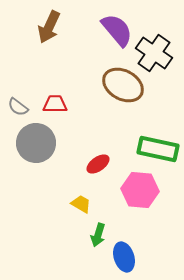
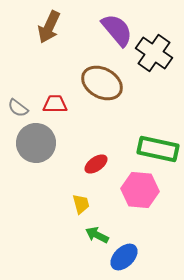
brown ellipse: moved 21 px left, 2 px up
gray semicircle: moved 1 px down
red ellipse: moved 2 px left
yellow trapezoid: rotated 45 degrees clockwise
green arrow: moved 1 px left; rotated 100 degrees clockwise
blue ellipse: rotated 64 degrees clockwise
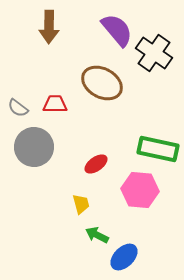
brown arrow: rotated 24 degrees counterclockwise
gray circle: moved 2 px left, 4 px down
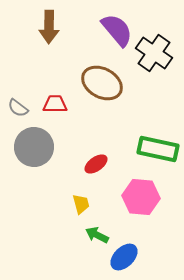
pink hexagon: moved 1 px right, 7 px down
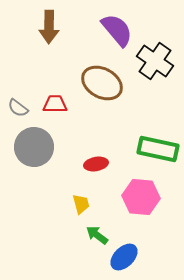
black cross: moved 1 px right, 8 px down
red ellipse: rotated 25 degrees clockwise
green arrow: rotated 10 degrees clockwise
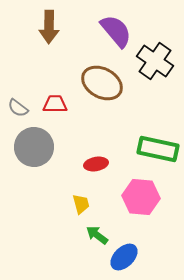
purple semicircle: moved 1 px left, 1 px down
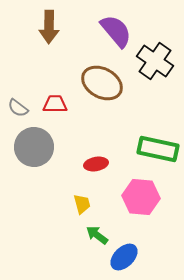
yellow trapezoid: moved 1 px right
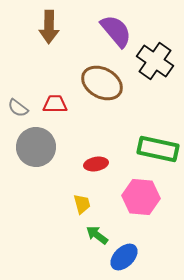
gray circle: moved 2 px right
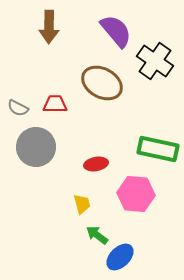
gray semicircle: rotated 10 degrees counterclockwise
pink hexagon: moved 5 px left, 3 px up
blue ellipse: moved 4 px left
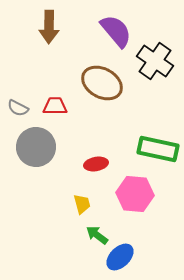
red trapezoid: moved 2 px down
pink hexagon: moved 1 px left
